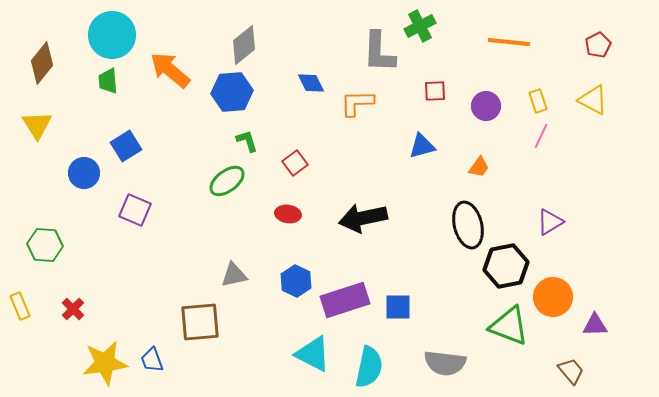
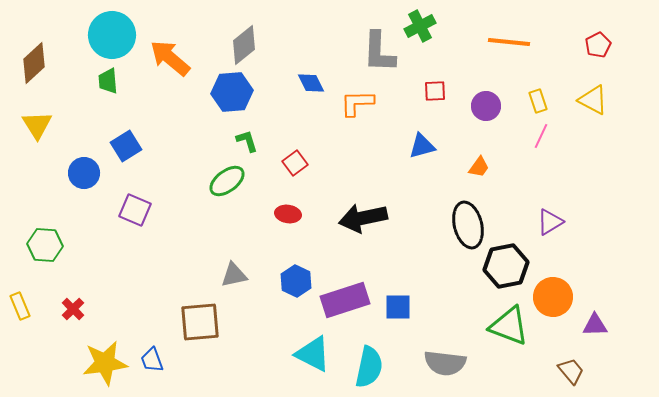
brown diamond at (42, 63): moved 8 px left; rotated 9 degrees clockwise
orange arrow at (170, 70): moved 12 px up
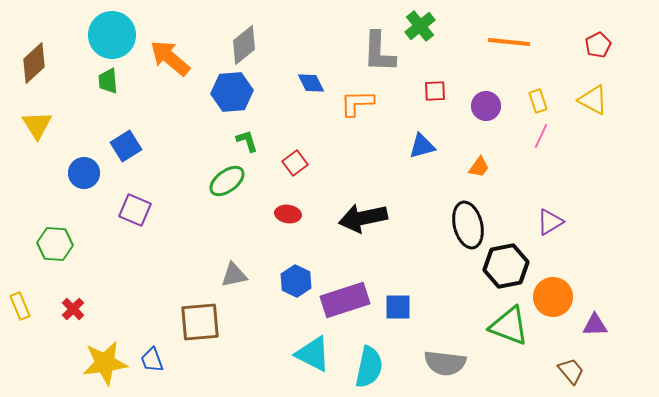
green cross at (420, 26): rotated 12 degrees counterclockwise
green hexagon at (45, 245): moved 10 px right, 1 px up
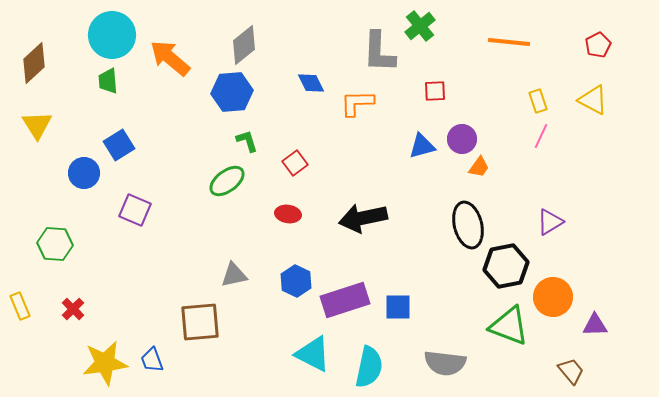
purple circle at (486, 106): moved 24 px left, 33 px down
blue square at (126, 146): moved 7 px left, 1 px up
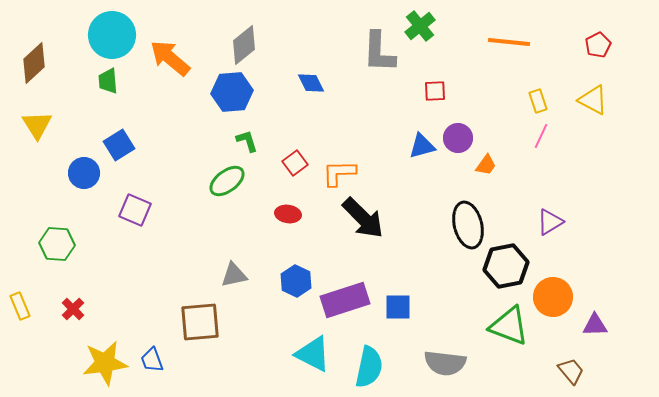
orange L-shape at (357, 103): moved 18 px left, 70 px down
purple circle at (462, 139): moved 4 px left, 1 px up
orange trapezoid at (479, 167): moved 7 px right, 2 px up
black arrow at (363, 218): rotated 123 degrees counterclockwise
green hexagon at (55, 244): moved 2 px right
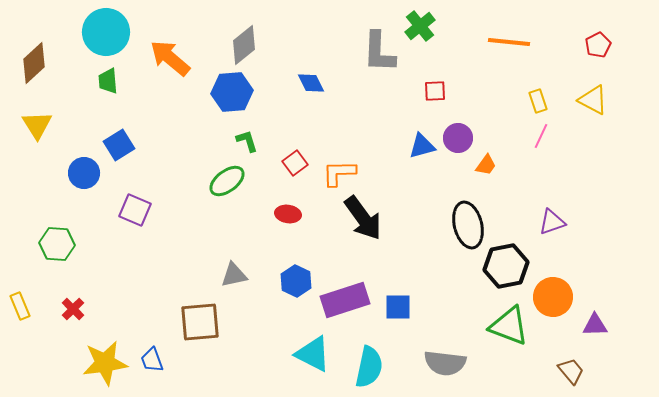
cyan circle at (112, 35): moved 6 px left, 3 px up
black arrow at (363, 218): rotated 9 degrees clockwise
purple triangle at (550, 222): moved 2 px right; rotated 12 degrees clockwise
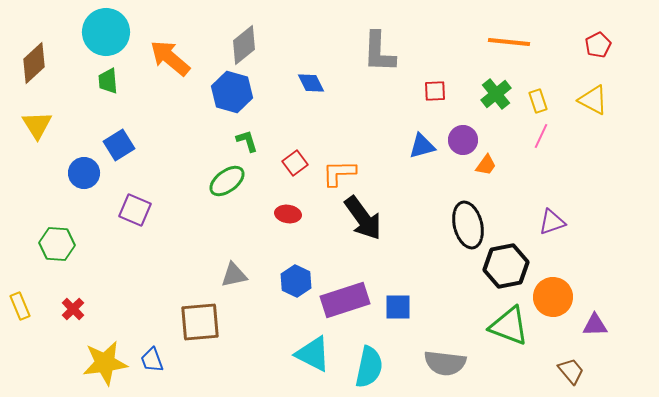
green cross at (420, 26): moved 76 px right, 68 px down
blue hexagon at (232, 92): rotated 21 degrees clockwise
purple circle at (458, 138): moved 5 px right, 2 px down
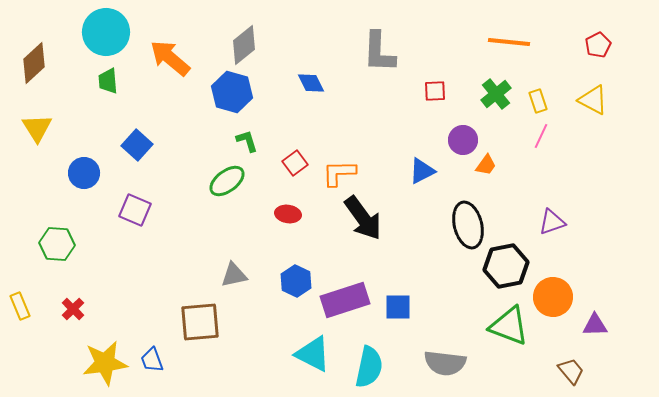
yellow triangle at (37, 125): moved 3 px down
blue square at (119, 145): moved 18 px right; rotated 16 degrees counterclockwise
blue triangle at (422, 146): moved 25 px down; rotated 12 degrees counterclockwise
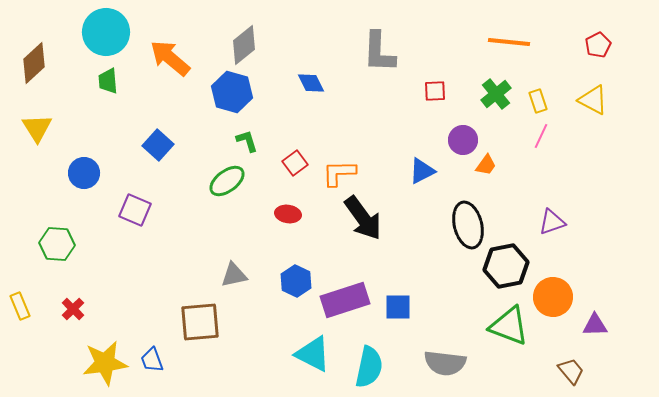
blue square at (137, 145): moved 21 px right
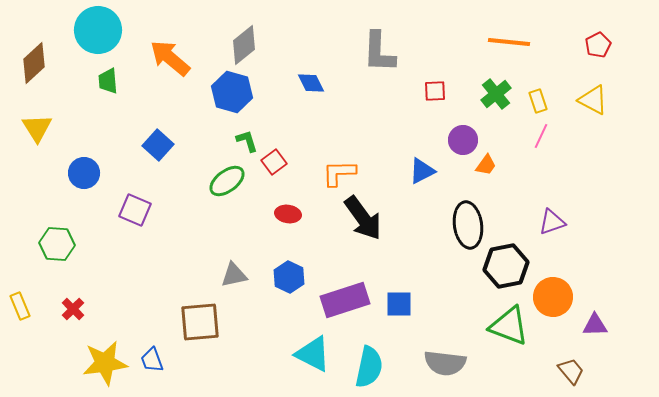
cyan circle at (106, 32): moved 8 px left, 2 px up
red square at (295, 163): moved 21 px left, 1 px up
black ellipse at (468, 225): rotated 6 degrees clockwise
blue hexagon at (296, 281): moved 7 px left, 4 px up
blue square at (398, 307): moved 1 px right, 3 px up
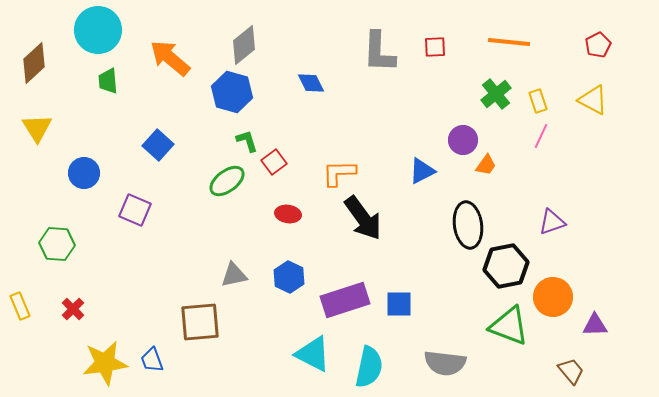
red square at (435, 91): moved 44 px up
